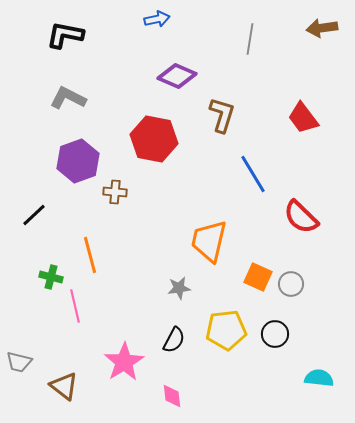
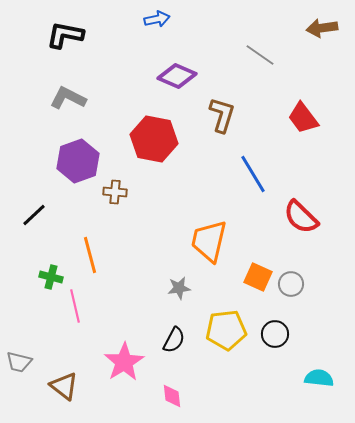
gray line: moved 10 px right, 16 px down; rotated 64 degrees counterclockwise
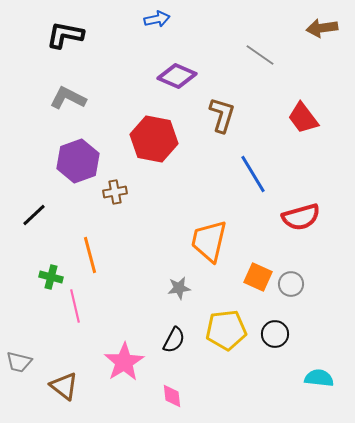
brown cross: rotated 15 degrees counterclockwise
red semicircle: rotated 60 degrees counterclockwise
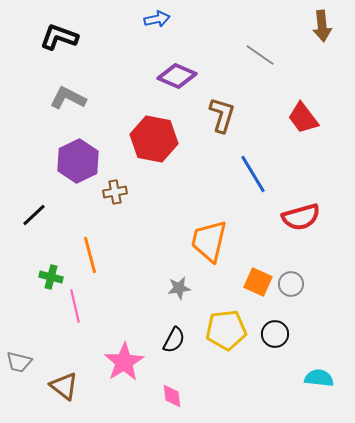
brown arrow: moved 2 px up; rotated 88 degrees counterclockwise
black L-shape: moved 6 px left, 2 px down; rotated 9 degrees clockwise
purple hexagon: rotated 6 degrees counterclockwise
orange square: moved 5 px down
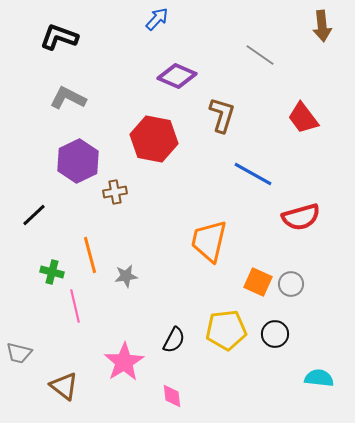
blue arrow: rotated 35 degrees counterclockwise
blue line: rotated 30 degrees counterclockwise
green cross: moved 1 px right, 5 px up
gray star: moved 53 px left, 12 px up
gray trapezoid: moved 9 px up
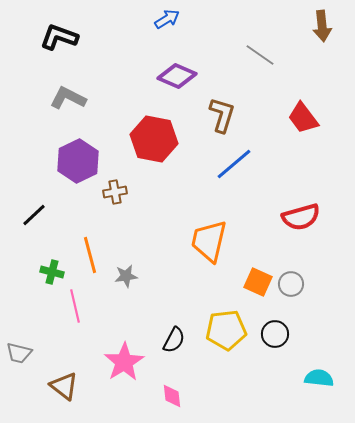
blue arrow: moved 10 px right; rotated 15 degrees clockwise
blue line: moved 19 px left, 10 px up; rotated 69 degrees counterclockwise
